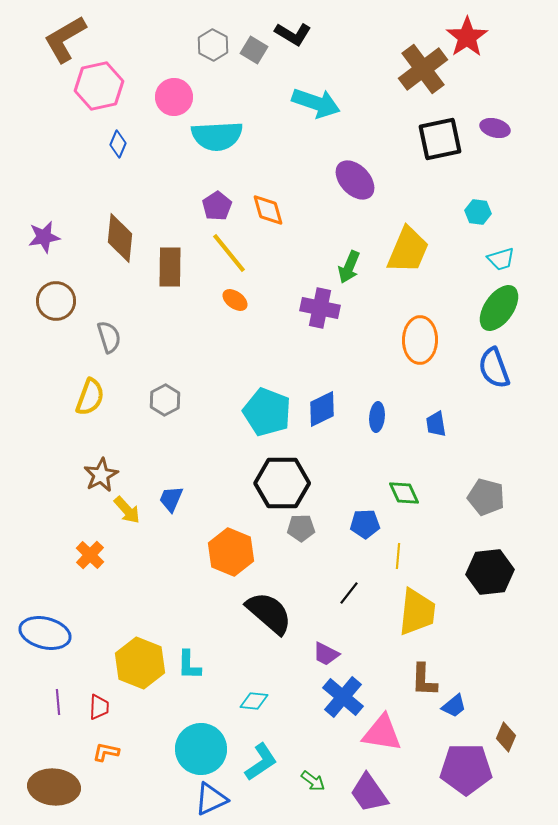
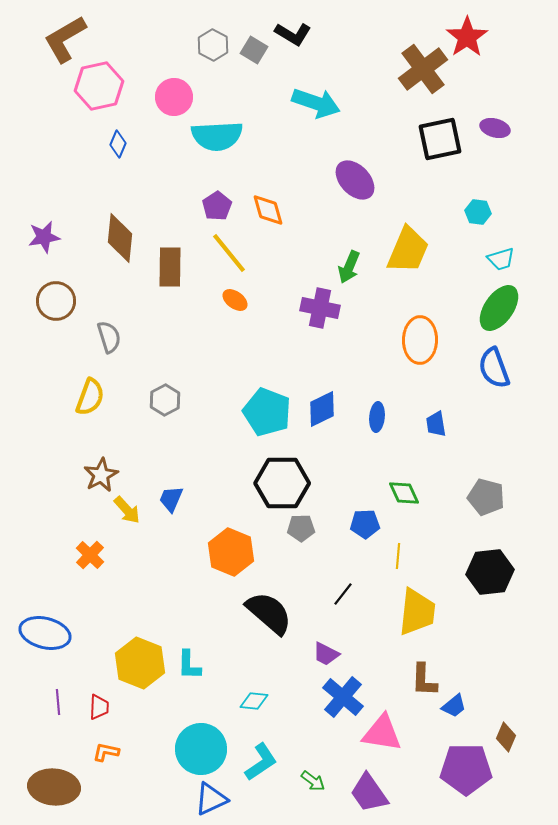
black line at (349, 593): moved 6 px left, 1 px down
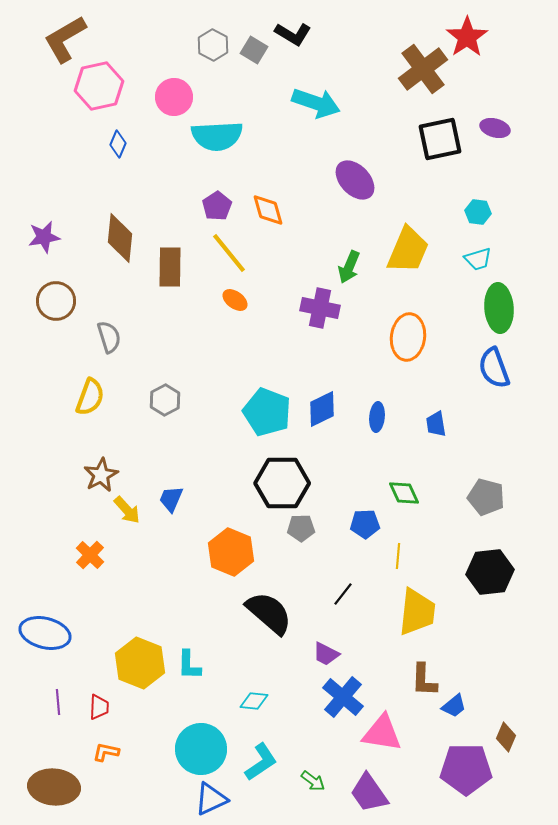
cyan trapezoid at (501, 259): moved 23 px left
green ellipse at (499, 308): rotated 39 degrees counterclockwise
orange ellipse at (420, 340): moved 12 px left, 3 px up; rotated 6 degrees clockwise
